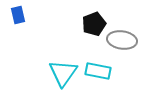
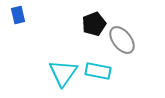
gray ellipse: rotated 44 degrees clockwise
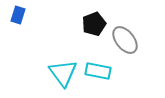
blue rectangle: rotated 30 degrees clockwise
gray ellipse: moved 3 px right
cyan triangle: rotated 12 degrees counterclockwise
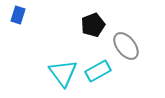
black pentagon: moved 1 px left, 1 px down
gray ellipse: moved 1 px right, 6 px down
cyan rectangle: rotated 40 degrees counterclockwise
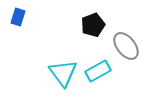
blue rectangle: moved 2 px down
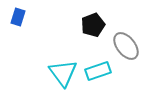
cyan rectangle: rotated 10 degrees clockwise
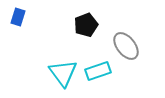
black pentagon: moved 7 px left
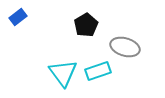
blue rectangle: rotated 36 degrees clockwise
black pentagon: rotated 10 degrees counterclockwise
gray ellipse: moved 1 px left, 1 px down; rotated 36 degrees counterclockwise
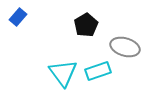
blue rectangle: rotated 12 degrees counterclockwise
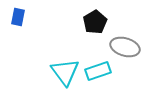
blue rectangle: rotated 30 degrees counterclockwise
black pentagon: moved 9 px right, 3 px up
cyan triangle: moved 2 px right, 1 px up
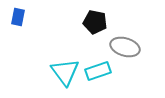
black pentagon: rotated 30 degrees counterclockwise
